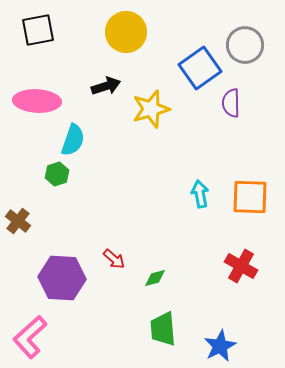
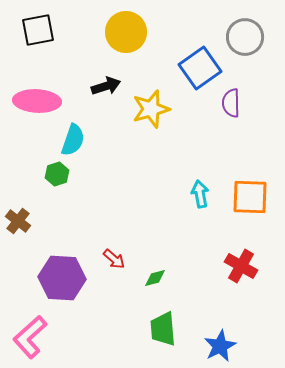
gray circle: moved 8 px up
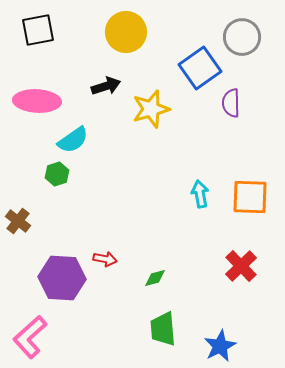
gray circle: moved 3 px left
cyan semicircle: rotated 36 degrees clockwise
red arrow: moved 9 px left; rotated 30 degrees counterclockwise
red cross: rotated 16 degrees clockwise
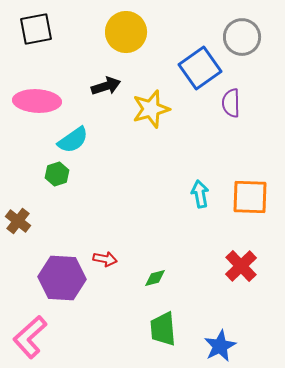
black square: moved 2 px left, 1 px up
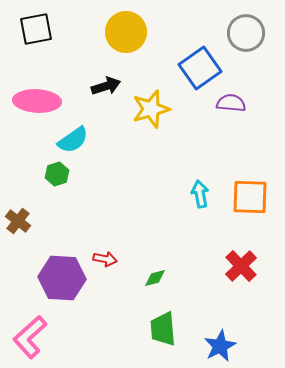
gray circle: moved 4 px right, 4 px up
purple semicircle: rotated 96 degrees clockwise
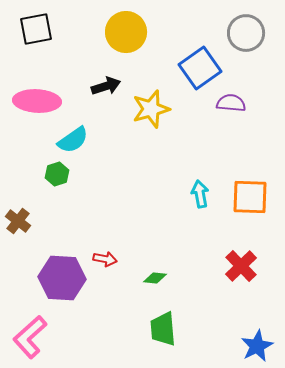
green diamond: rotated 20 degrees clockwise
blue star: moved 37 px right
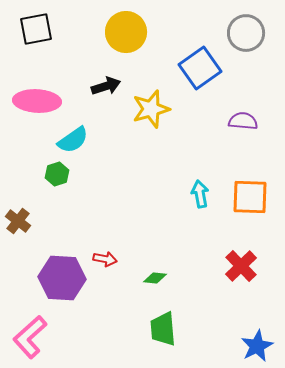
purple semicircle: moved 12 px right, 18 px down
